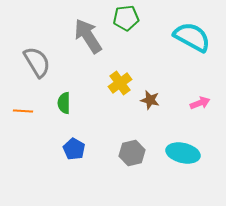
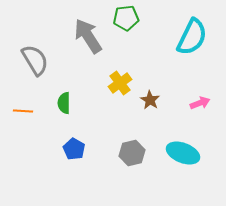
cyan semicircle: rotated 87 degrees clockwise
gray semicircle: moved 2 px left, 2 px up
brown star: rotated 18 degrees clockwise
cyan ellipse: rotated 8 degrees clockwise
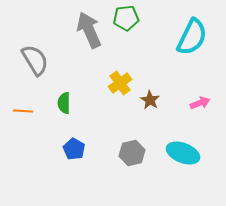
gray arrow: moved 1 px right, 6 px up; rotated 9 degrees clockwise
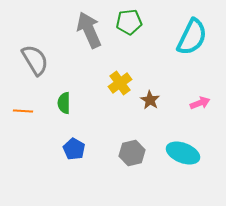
green pentagon: moved 3 px right, 4 px down
